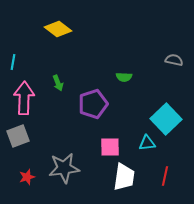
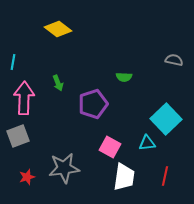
pink square: rotated 30 degrees clockwise
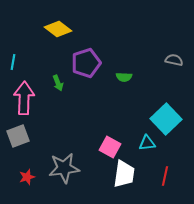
purple pentagon: moved 7 px left, 41 px up
white trapezoid: moved 3 px up
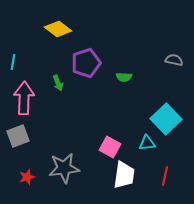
white trapezoid: moved 1 px down
